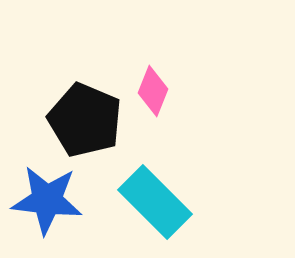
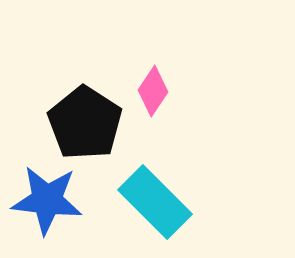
pink diamond: rotated 12 degrees clockwise
black pentagon: moved 3 px down; rotated 10 degrees clockwise
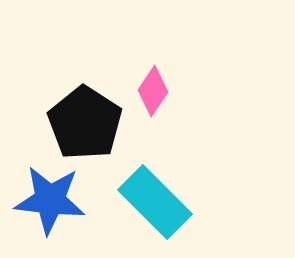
blue star: moved 3 px right
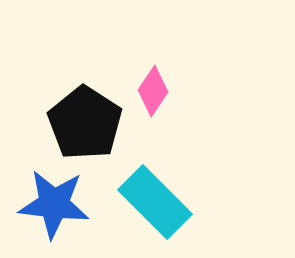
blue star: moved 4 px right, 4 px down
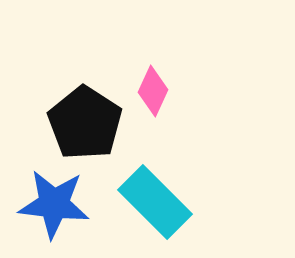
pink diamond: rotated 9 degrees counterclockwise
